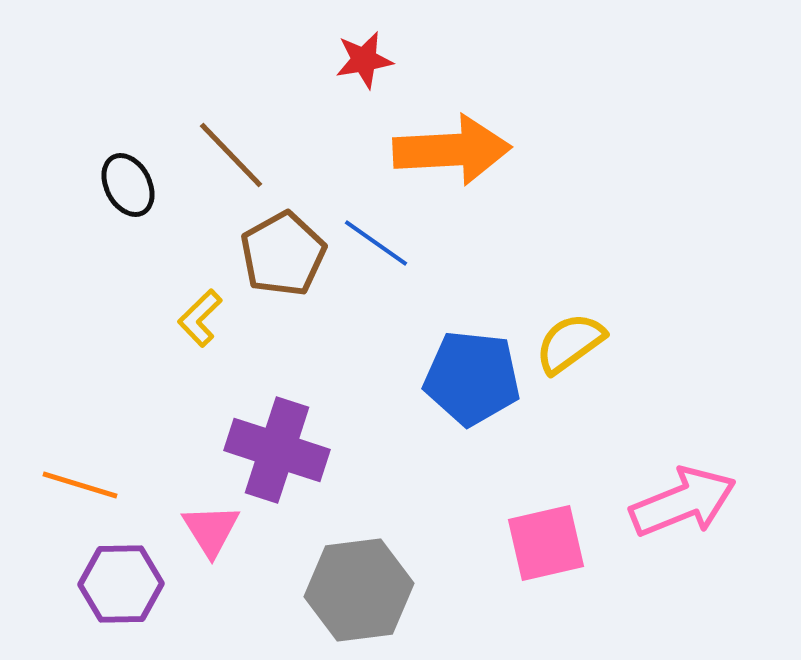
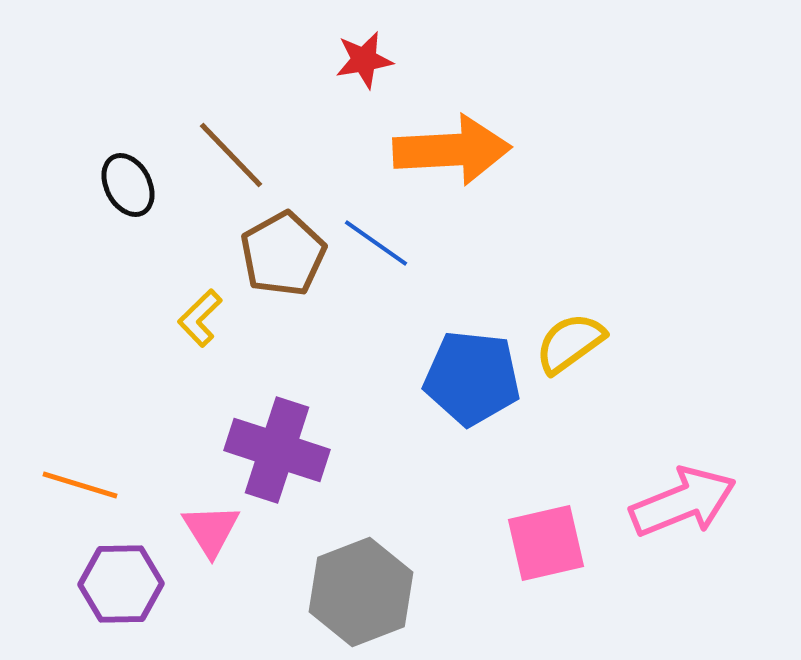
gray hexagon: moved 2 px right, 2 px down; rotated 14 degrees counterclockwise
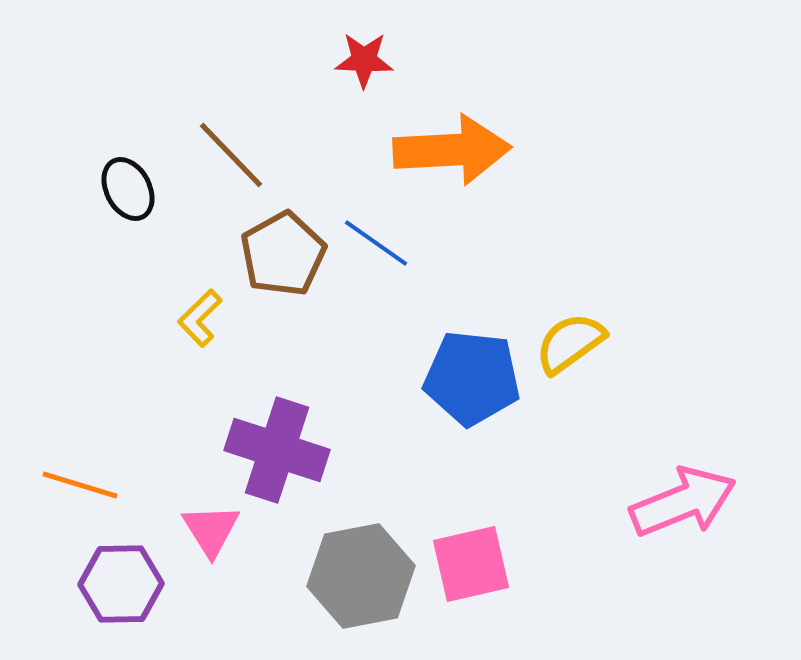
red star: rotated 12 degrees clockwise
black ellipse: moved 4 px down
pink square: moved 75 px left, 21 px down
gray hexagon: moved 16 px up; rotated 10 degrees clockwise
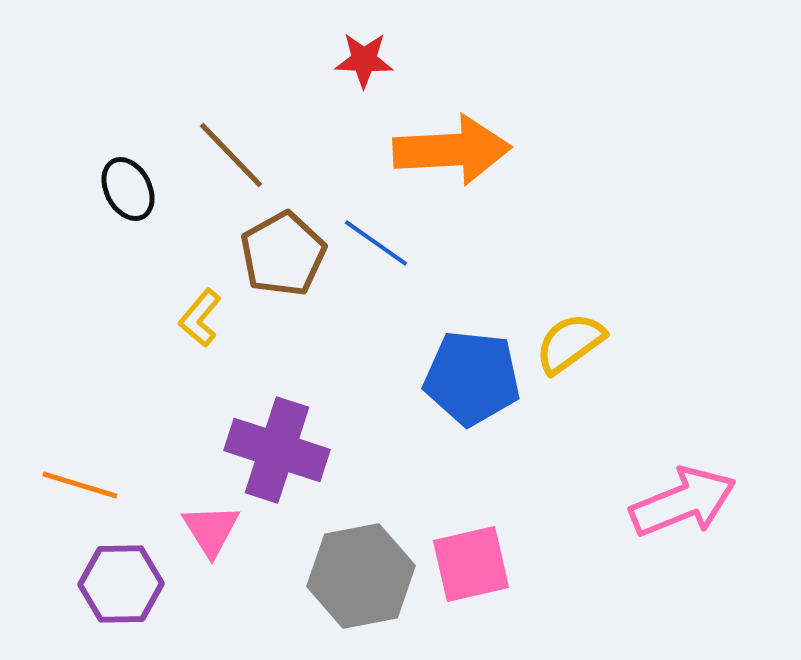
yellow L-shape: rotated 6 degrees counterclockwise
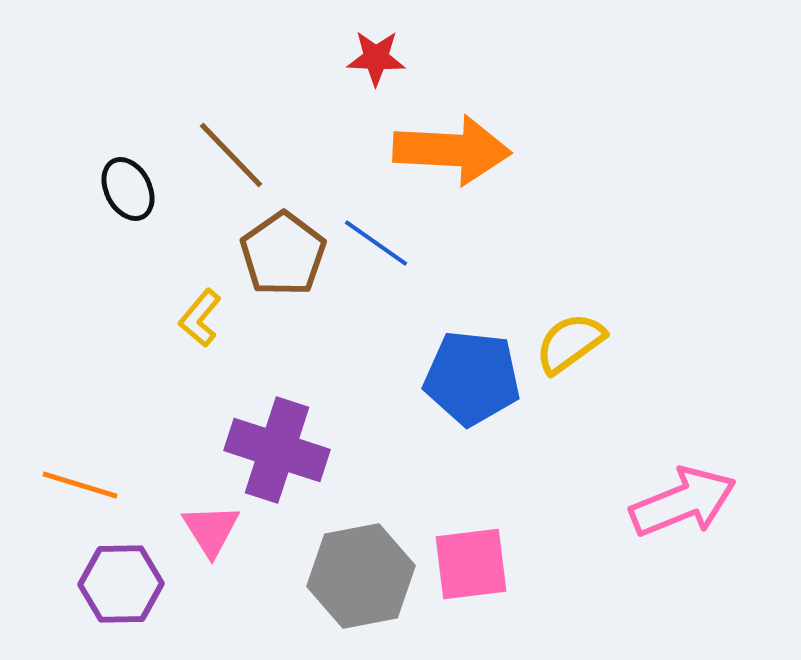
red star: moved 12 px right, 2 px up
orange arrow: rotated 6 degrees clockwise
brown pentagon: rotated 6 degrees counterclockwise
pink square: rotated 6 degrees clockwise
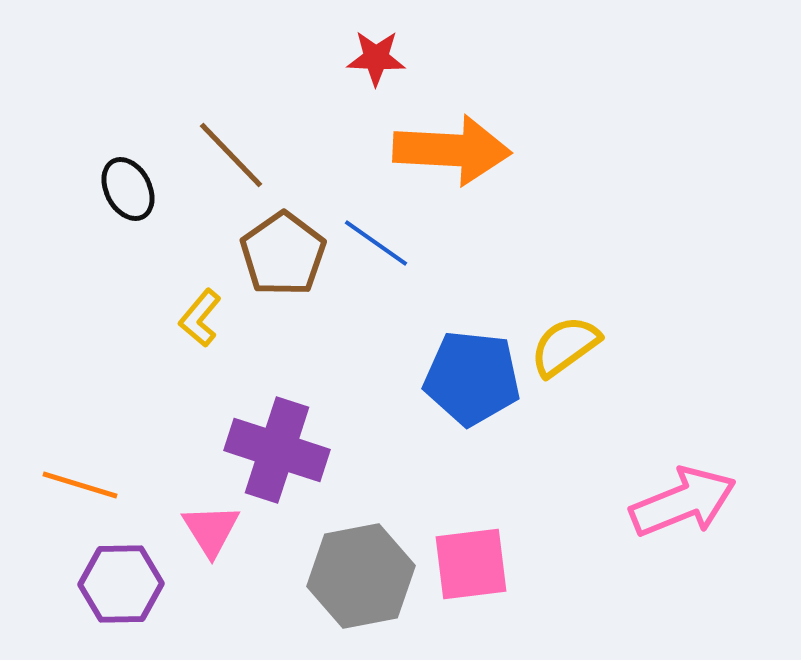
yellow semicircle: moved 5 px left, 3 px down
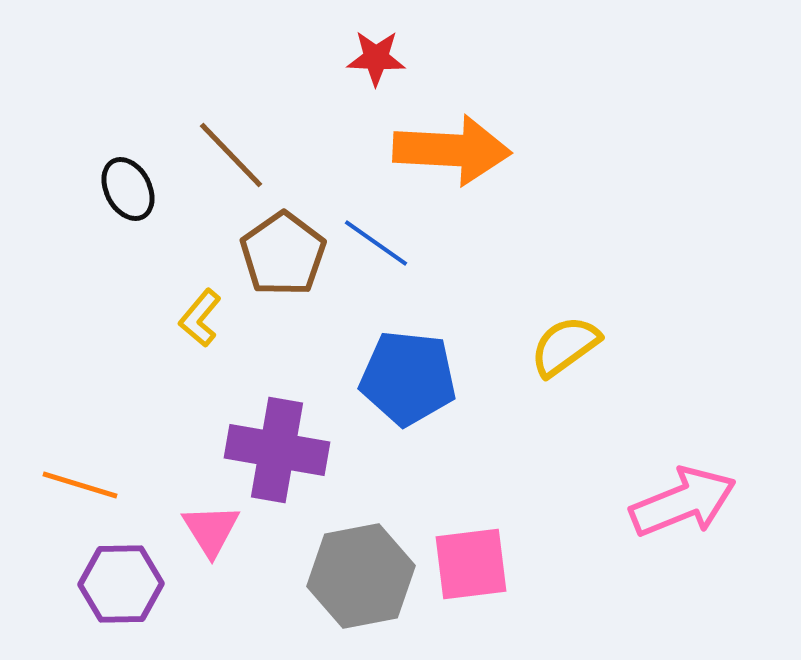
blue pentagon: moved 64 px left
purple cross: rotated 8 degrees counterclockwise
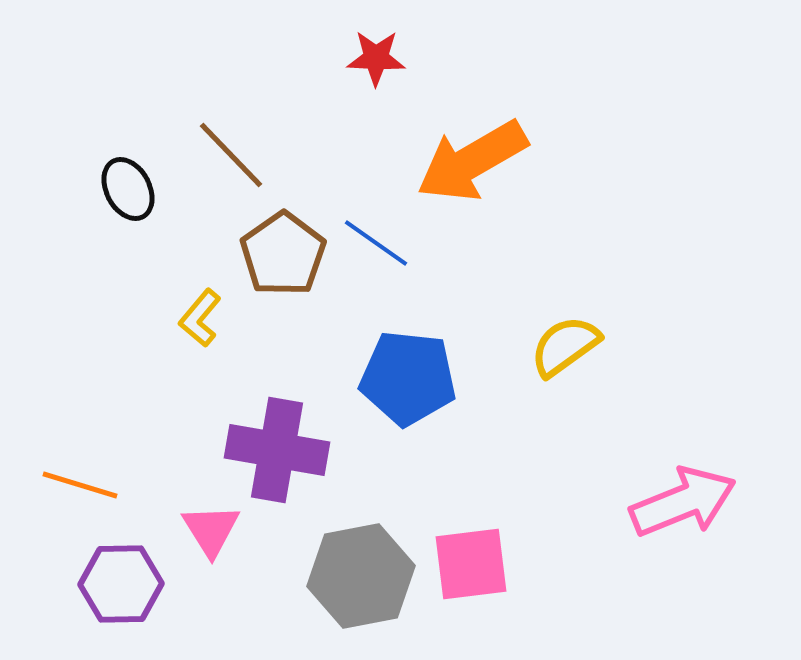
orange arrow: moved 20 px right, 11 px down; rotated 147 degrees clockwise
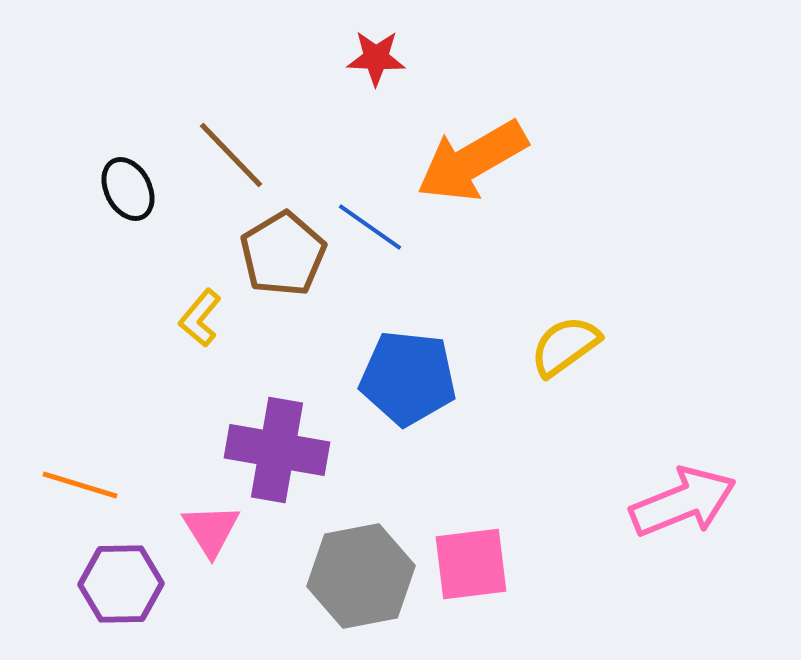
blue line: moved 6 px left, 16 px up
brown pentagon: rotated 4 degrees clockwise
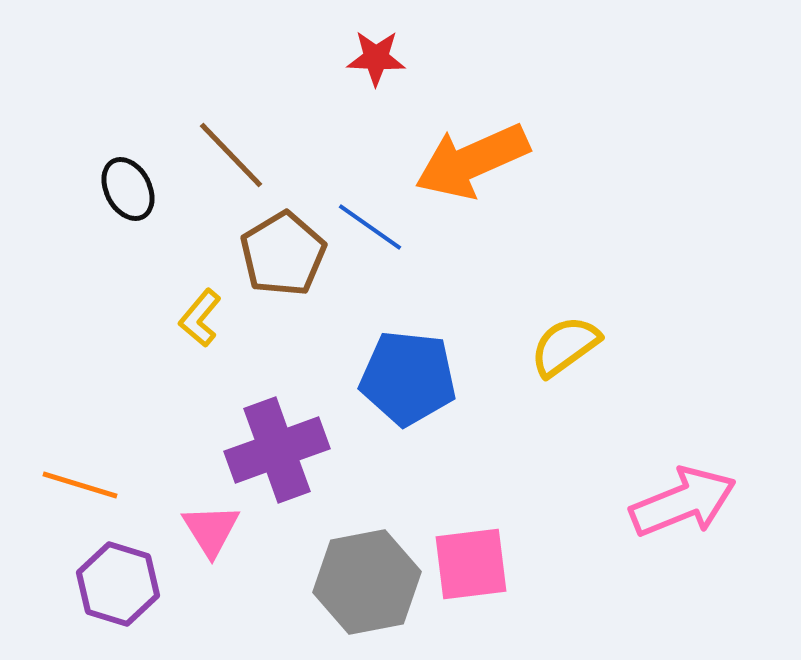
orange arrow: rotated 6 degrees clockwise
purple cross: rotated 30 degrees counterclockwise
gray hexagon: moved 6 px right, 6 px down
purple hexagon: moved 3 px left; rotated 18 degrees clockwise
